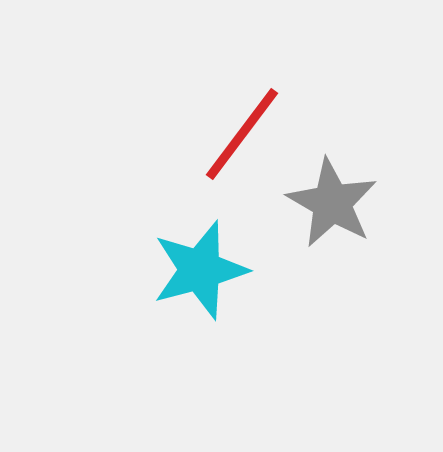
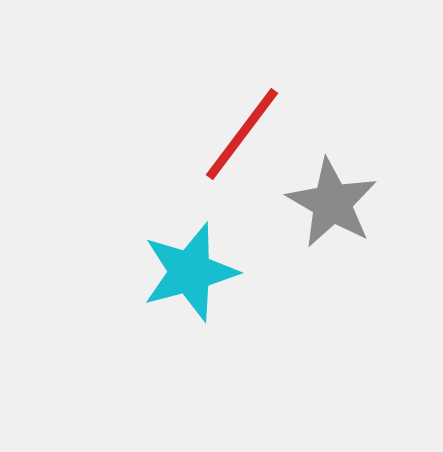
cyan star: moved 10 px left, 2 px down
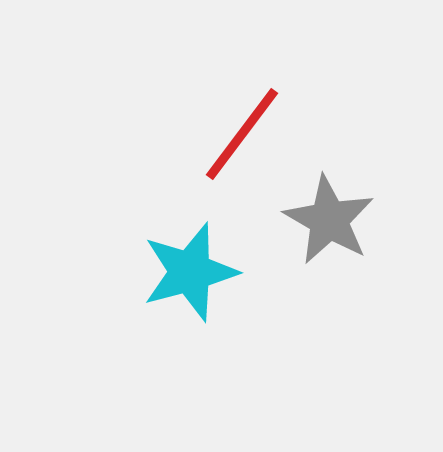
gray star: moved 3 px left, 17 px down
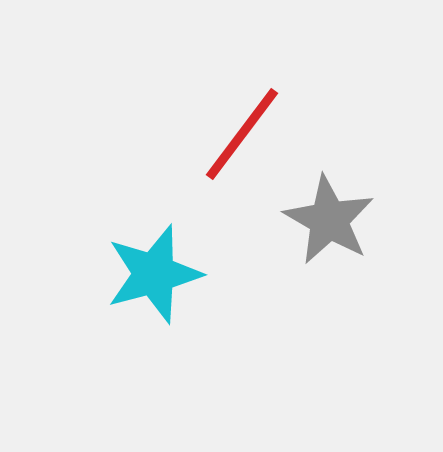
cyan star: moved 36 px left, 2 px down
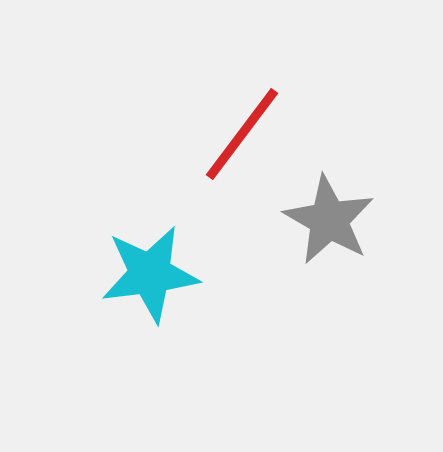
cyan star: moved 4 px left; rotated 8 degrees clockwise
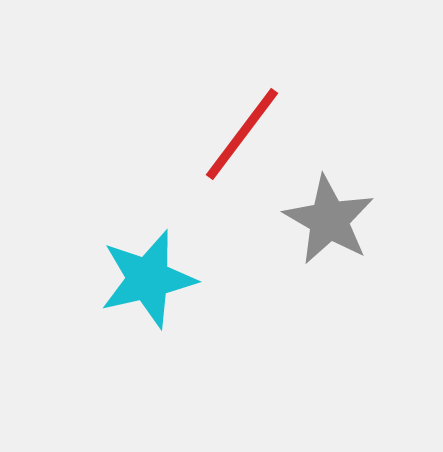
cyan star: moved 2 px left, 5 px down; rotated 6 degrees counterclockwise
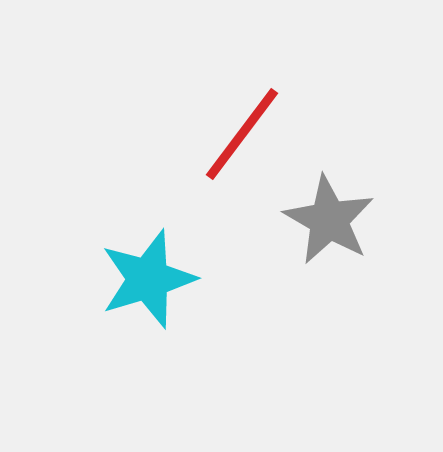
cyan star: rotated 4 degrees counterclockwise
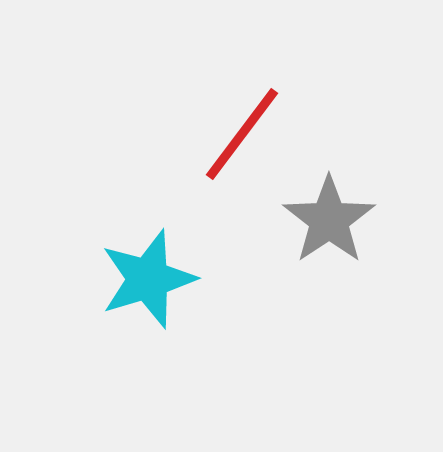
gray star: rotated 8 degrees clockwise
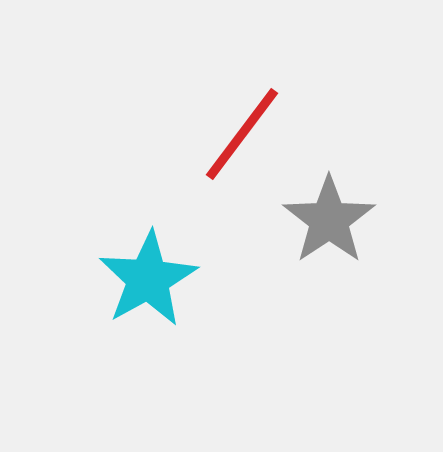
cyan star: rotated 12 degrees counterclockwise
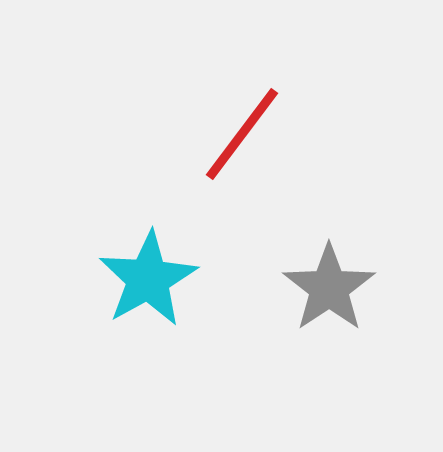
gray star: moved 68 px down
